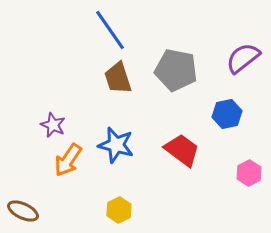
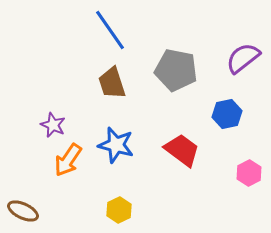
brown trapezoid: moved 6 px left, 5 px down
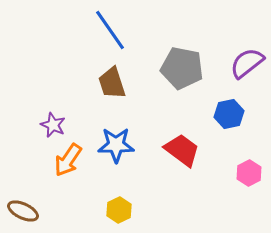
purple semicircle: moved 4 px right, 5 px down
gray pentagon: moved 6 px right, 2 px up
blue hexagon: moved 2 px right
blue star: rotated 15 degrees counterclockwise
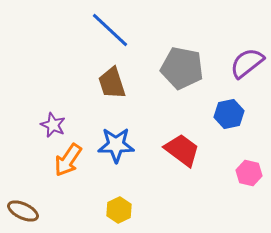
blue line: rotated 12 degrees counterclockwise
pink hexagon: rotated 20 degrees counterclockwise
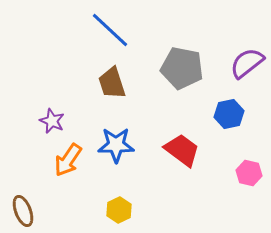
purple star: moved 1 px left, 4 px up
brown ellipse: rotated 44 degrees clockwise
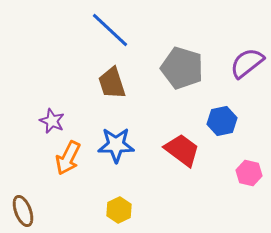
gray pentagon: rotated 6 degrees clockwise
blue hexagon: moved 7 px left, 7 px down
orange arrow: moved 2 px up; rotated 8 degrees counterclockwise
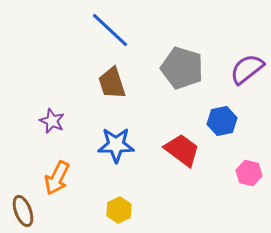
purple semicircle: moved 6 px down
orange arrow: moved 11 px left, 20 px down
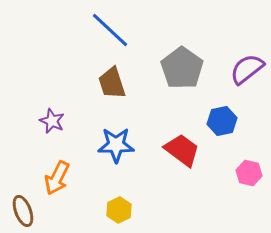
gray pentagon: rotated 18 degrees clockwise
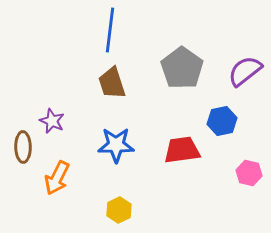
blue line: rotated 54 degrees clockwise
purple semicircle: moved 2 px left, 2 px down
red trapezoid: rotated 45 degrees counterclockwise
brown ellipse: moved 64 px up; rotated 20 degrees clockwise
